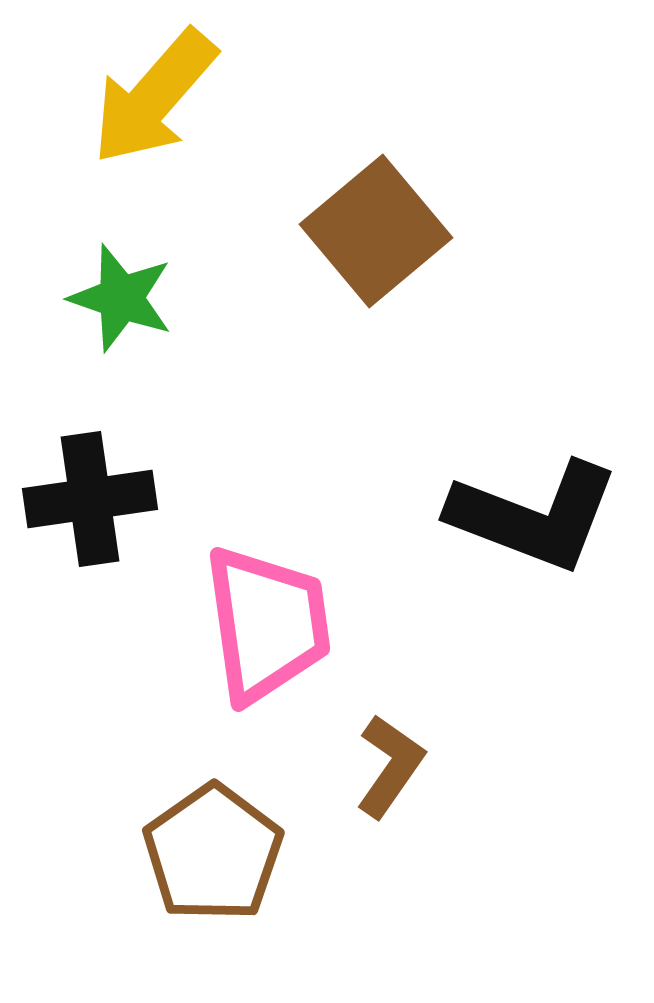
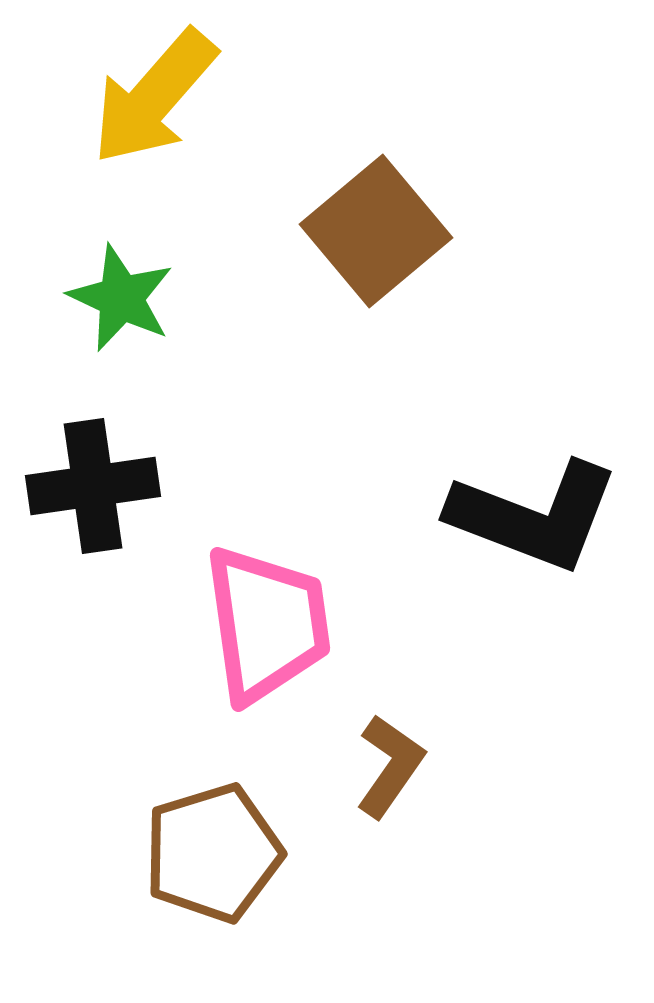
green star: rotated 6 degrees clockwise
black cross: moved 3 px right, 13 px up
brown pentagon: rotated 18 degrees clockwise
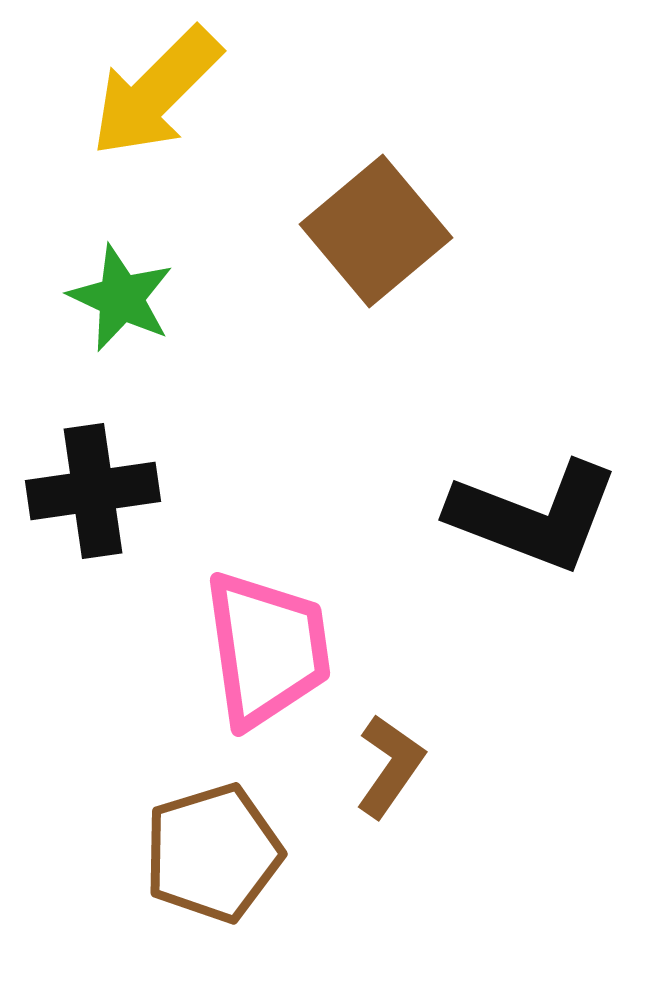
yellow arrow: moved 2 px right, 5 px up; rotated 4 degrees clockwise
black cross: moved 5 px down
pink trapezoid: moved 25 px down
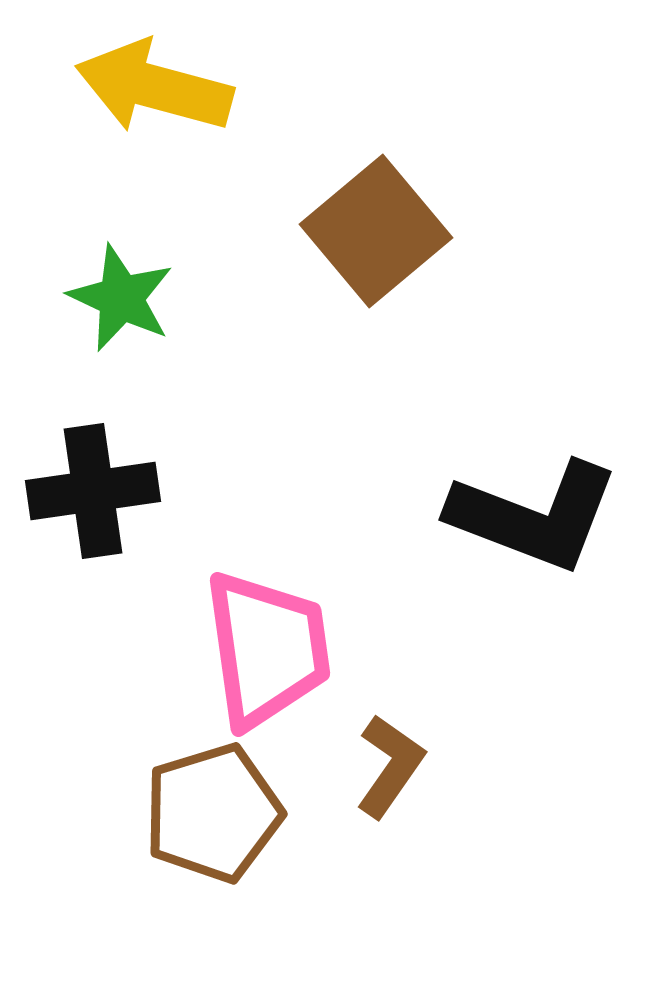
yellow arrow: moved 2 px left, 5 px up; rotated 60 degrees clockwise
brown pentagon: moved 40 px up
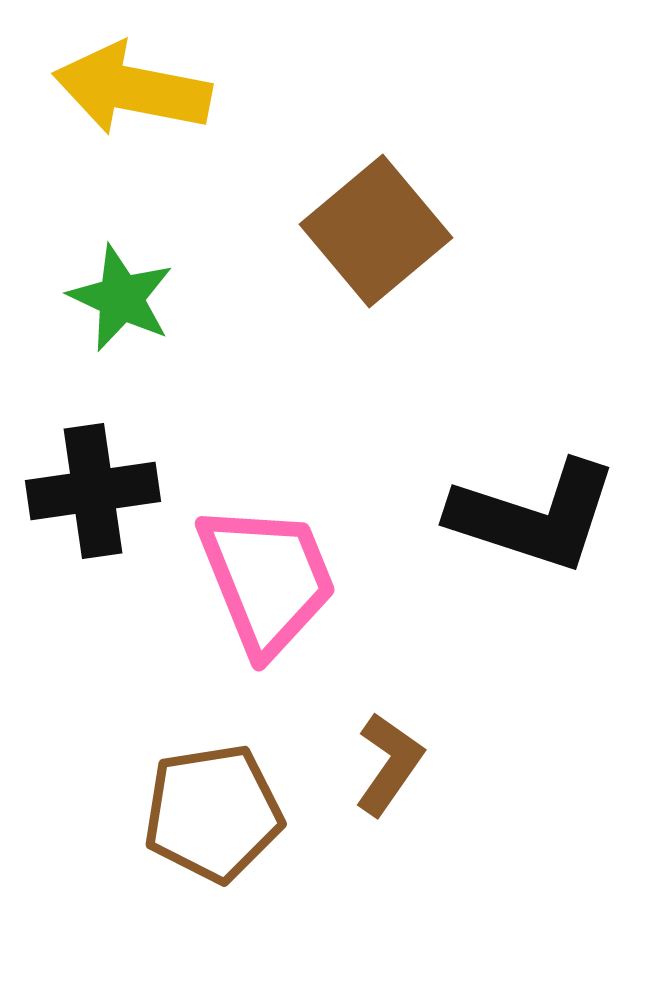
yellow arrow: moved 22 px left, 2 px down; rotated 4 degrees counterclockwise
black L-shape: rotated 3 degrees counterclockwise
pink trapezoid: moved 70 px up; rotated 14 degrees counterclockwise
brown L-shape: moved 1 px left, 2 px up
brown pentagon: rotated 8 degrees clockwise
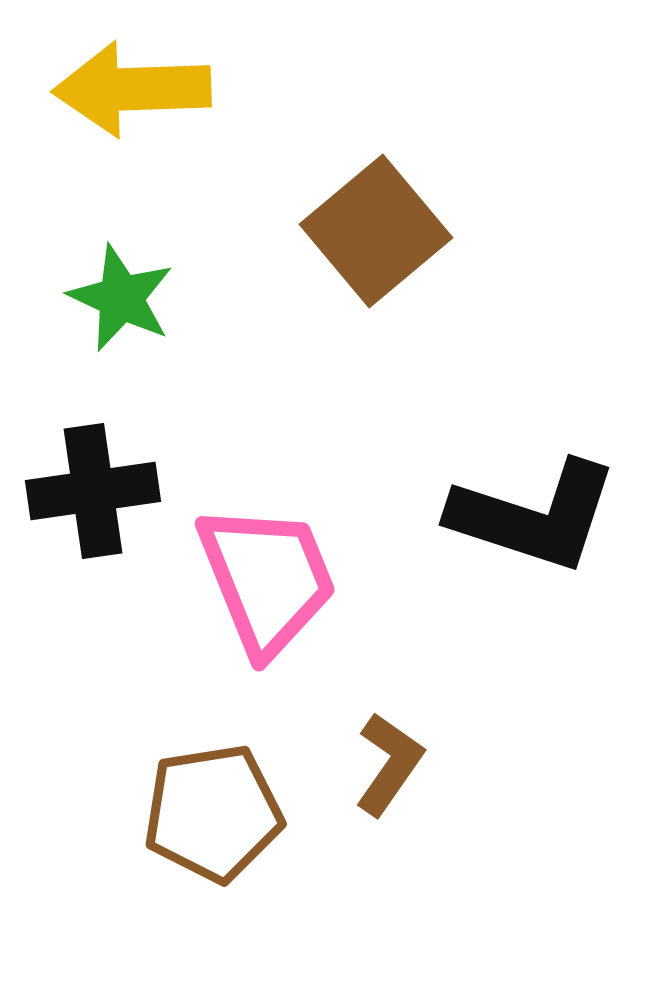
yellow arrow: rotated 13 degrees counterclockwise
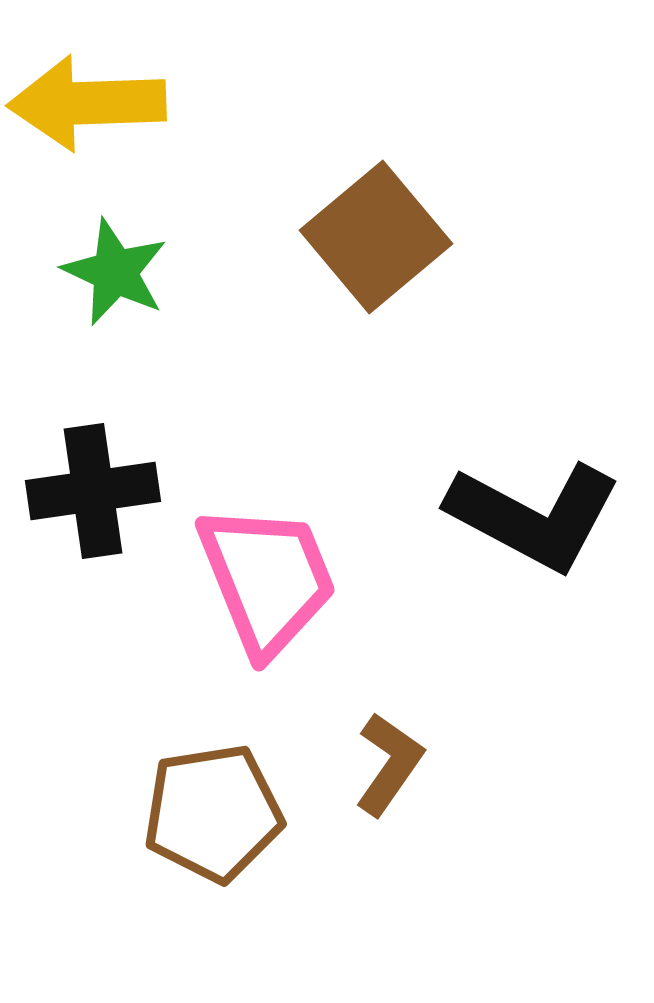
yellow arrow: moved 45 px left, 14 px down
brown square: moved 6 px down
green star: moved 6 px left, 26 px up
black L-shape: rotated 10 degrees clockwise
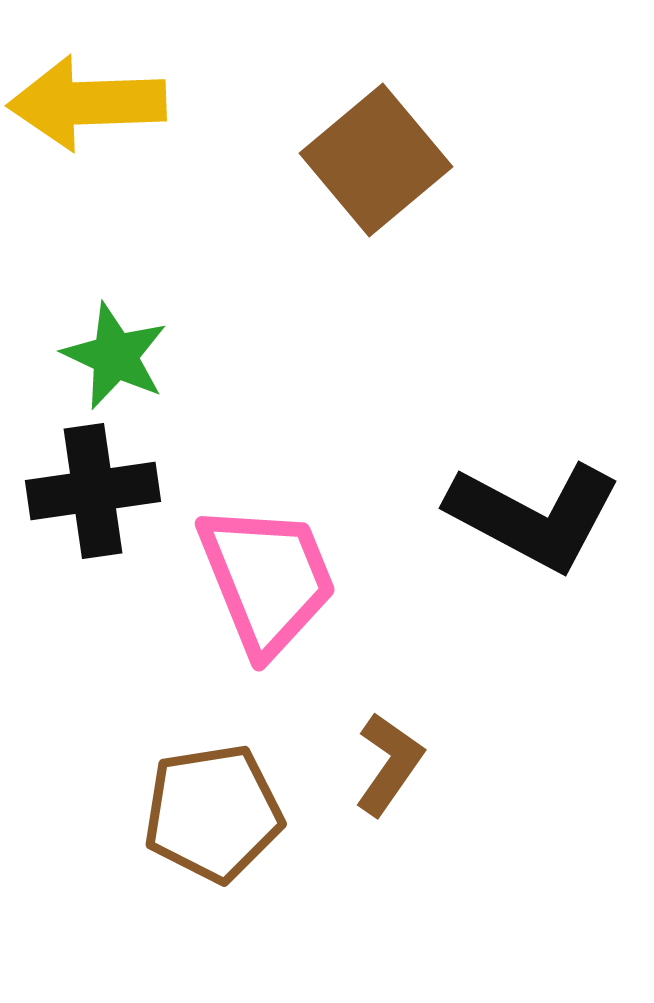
brown square: moved 77 px up
green star: moved 84 px down
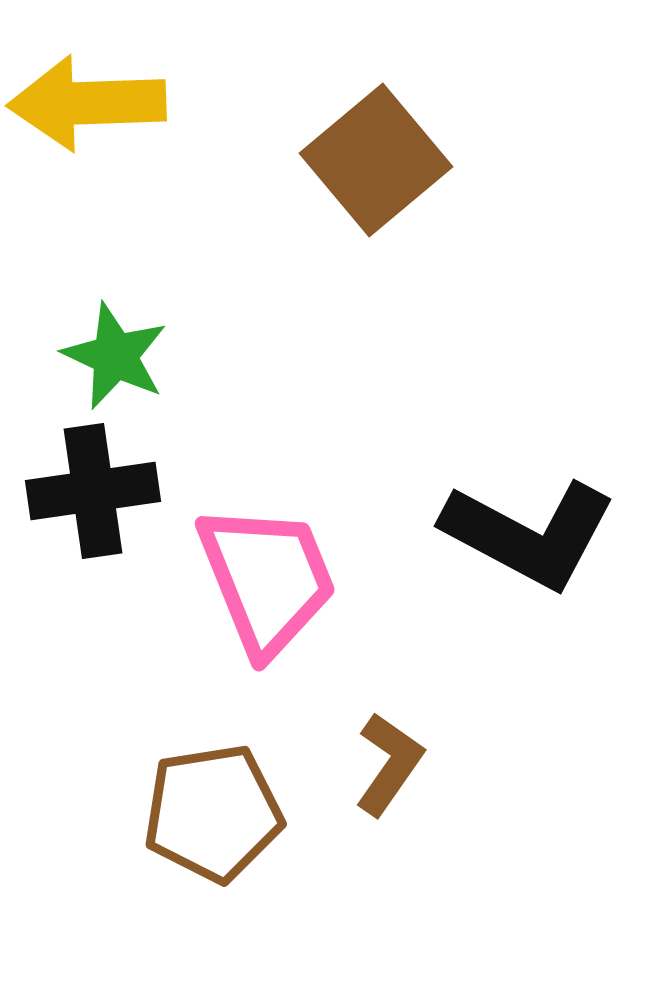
black L-shape: moved 5 px left, 18 px down
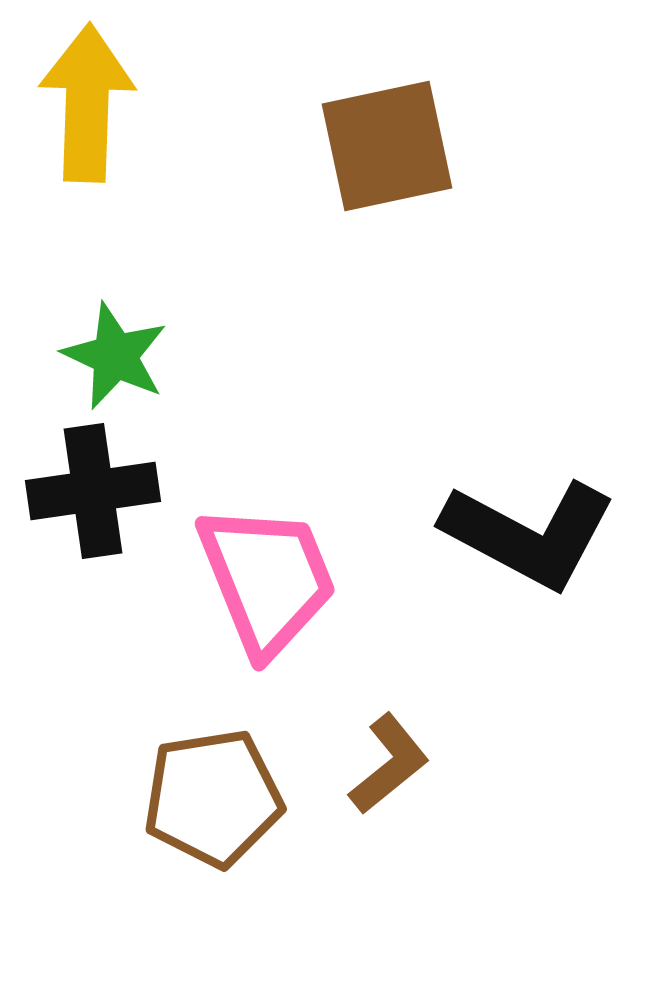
yellow arrow: rotated 94 degrees clockwise
brown square: moved 11 px right, 14 px up; rotated 28 degrees clockwise
brown L-shape: rotated 16 degrees clockwise
brown pentagon: moved 15 px up
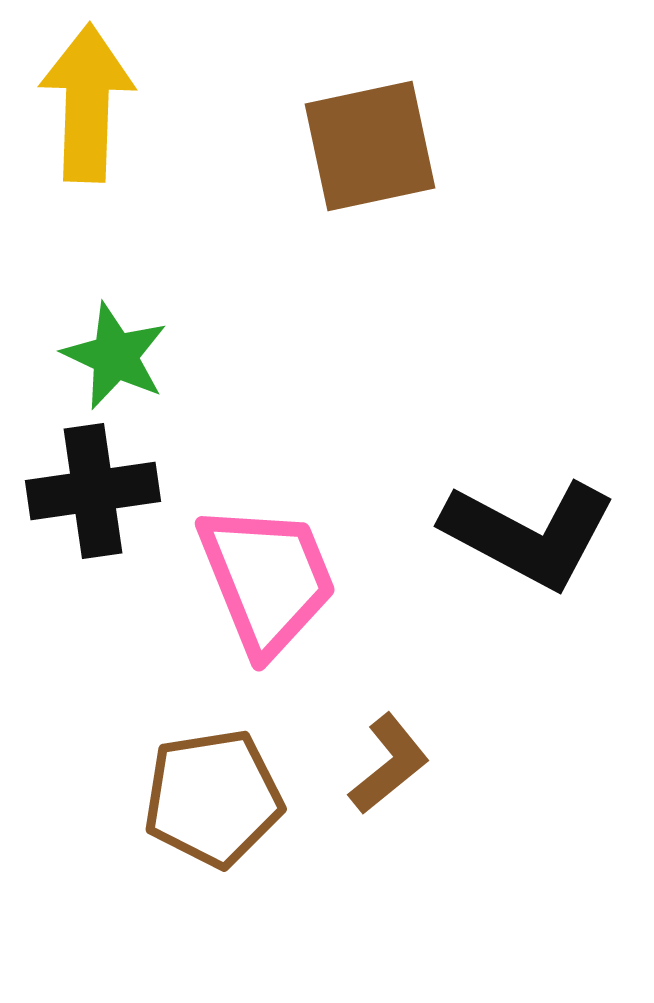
brown square: moved 17 px left
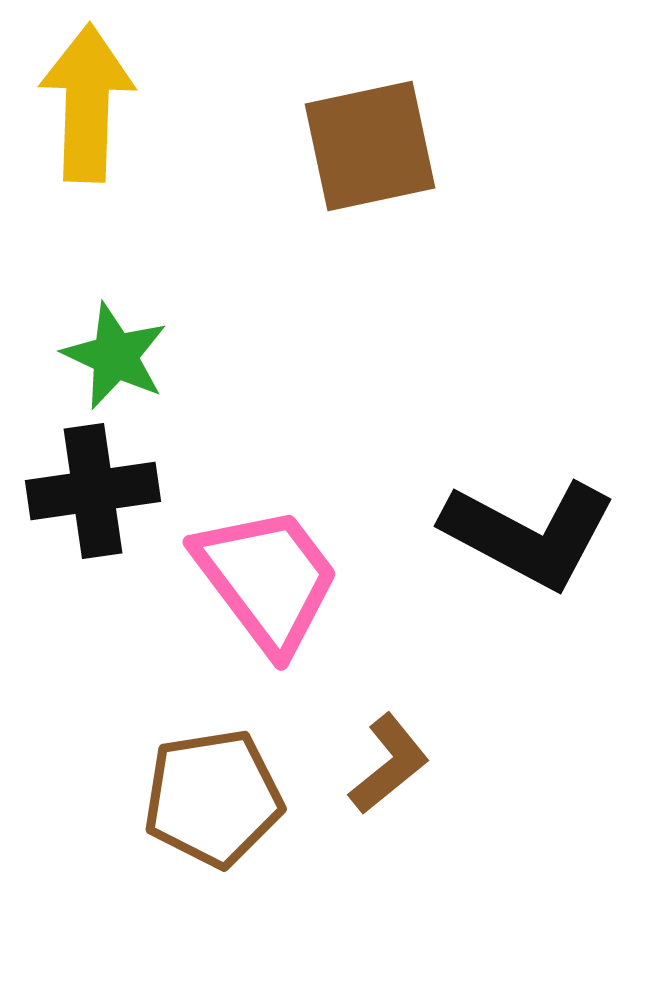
pink trapezoid: rotated 15 degrees counterclockwise
